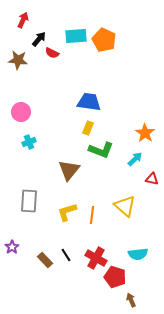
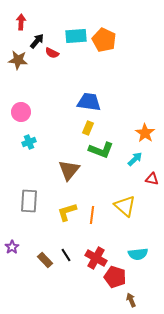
red arrow: moved 2 px left, 2 px down; rotated 21 degrees counterclockwise
black arrow: moved 2 px left, 2 px down
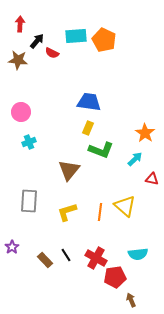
red arrow: moved 1 px left, 2 px down
orange line: moved 8 px right, 3 px up
red pentagon: rotated 25 degrees counterclockwise
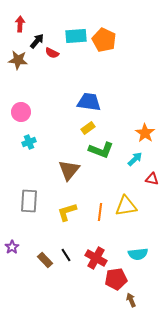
yellow rectangle: rotated 32 degrees clockwise
yellow triangle: moved 1 px right; rotated 50 degrees counterclockwise
red pentagon: moved 1 px right, 2 px down
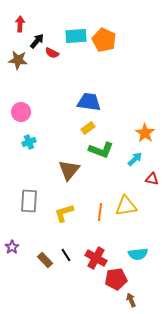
yellow L-shape: moved 3 px left, 1 px down
